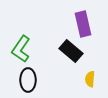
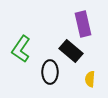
black ellipse: moved 22 px right, 8 px up
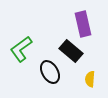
green L-shape: rotated 20 degrees clockwise
black ellipse: rotated 30 degrees counterclockwise
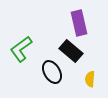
purple rectangle: moved 4 px left, 1 px up
black ellipse: moved 2 px right
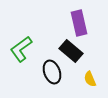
black ellipse: rotated 10 degrees clockwise
yellow semicircle: rotated 28 degrees counterclockwise
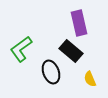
black ellipse: moved 1 px left
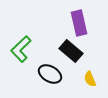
green L-shape: rotated 8 degrees counterclockwise
black ellipse: moved 1 px left, 2 px down; rotated 40 degrees counterclockwise
